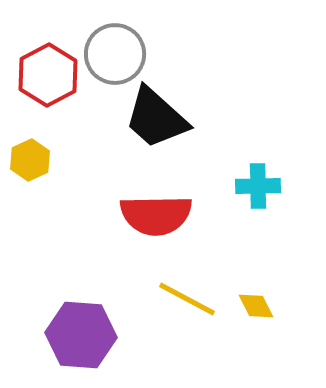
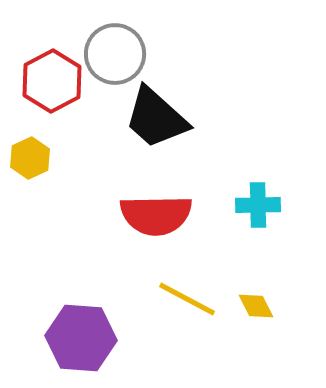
red hexagon: moved 4 px right, 6 px down
yellow hexagon: moved 2 px up
cyan cross: moved 19 px down
purple hexagon: moved 3 px down
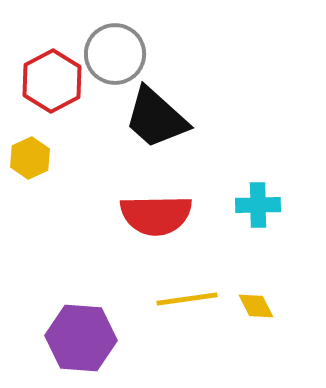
yellow line: rotated 36 degrees counterclockwise
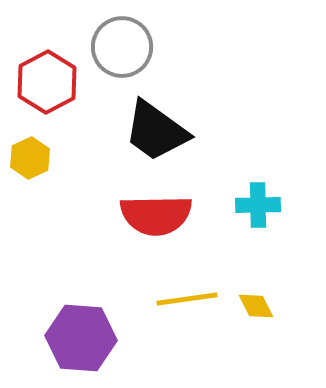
gray circle: moved 7 px right, 7 px up
red hexagon: moved 5 px left, 1 px down
black trapezoid: moved 13 px down; rotated 6 degrees counterclockwise
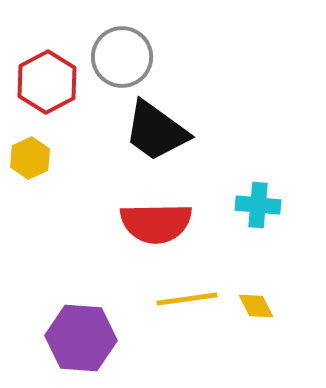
gray circle: moved 10 px down
cyan cross: rotated 6 degrees clockwise
red semicircle: moved 8 px down
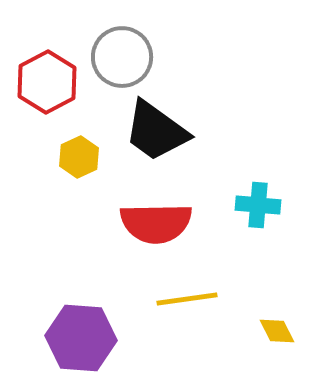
yellow hexagon: moved 49 px right, 1 px up
yellow diamond: moved 21 px right, 25 px down
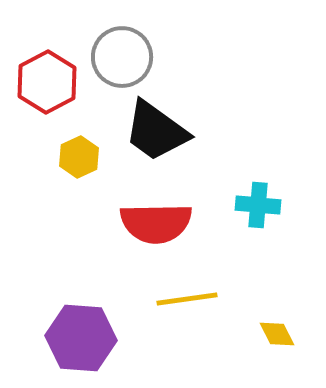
yellow diamond: moved 3 px down
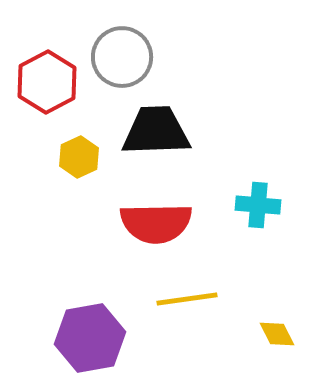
black trapezoid: rotated 142 degrees clockwise
purple hexagon: moved 9 px right; rotated 14 degrees counterclockwise
